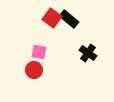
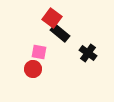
black rectangle: moved 9 px left, 14 px down
red circle: moved 1 px left, 1 px up
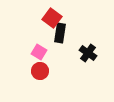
black rectangle: rotated 60 degrees clockwise
pink square: rotated 21 degrees clockwise
red circle: moved 7 px right, 2 px down
